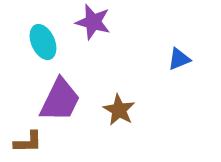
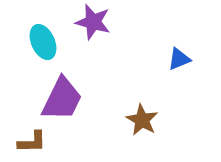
purple trapezoid: moved 2 px right, 1 px up
brown star: moved 23 px right, 10 px down
brown L-shape: moved 4 px right
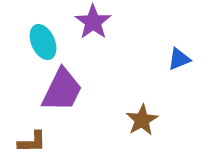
purple star: rotated 21 degrees clockwise
purple trapezoid: moved 9 px up
brown star: rotated 12 degrees clockwise
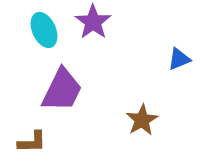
cyan ellipse: moved 1 px right, 12 px up
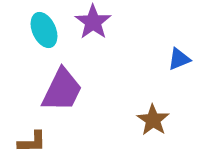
brown star: moved 11 px right; rotated 8 degrees counterclockwise
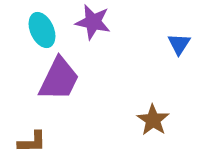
purple star: rotated 24 degrees counterclockwise
cyan ellipse: moved 2 px left
blue triangle: moved 15 px up; rotated 35 degrees counterclockwise
purple trapezoid: moved 3 px left, 11 px up
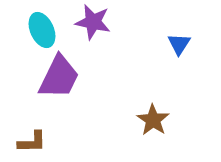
purple trapezoid: moved 2 px up
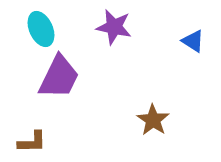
purple star: moved 21 px right, 5 px down
cyan ellipse: moved 1 px left, 1 px up
blue triangle: moved 14 px right, 3 px up; rotated 30 degrees counterclockwise
